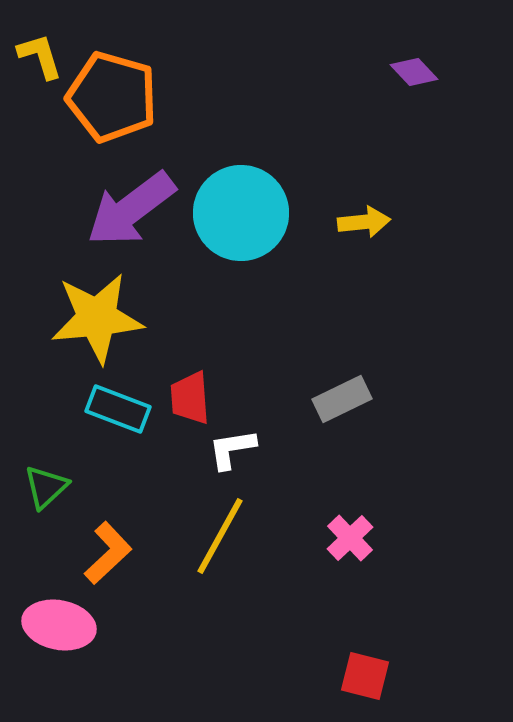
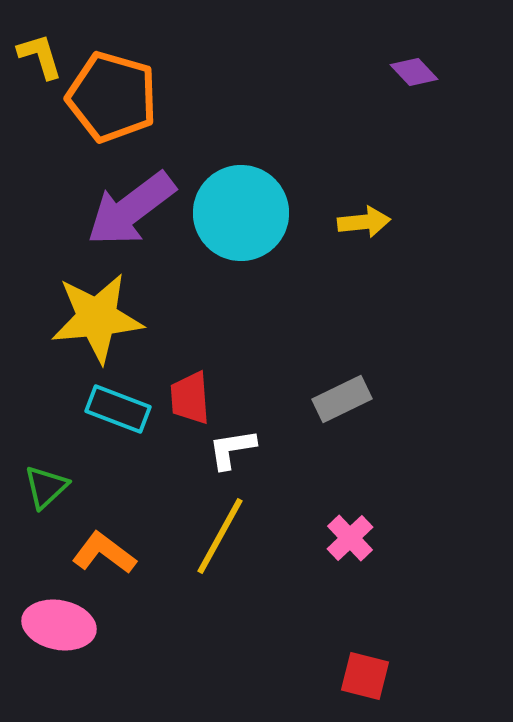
orange L-shape: moved 4 px left; rotated 100 degrees counterclockwise
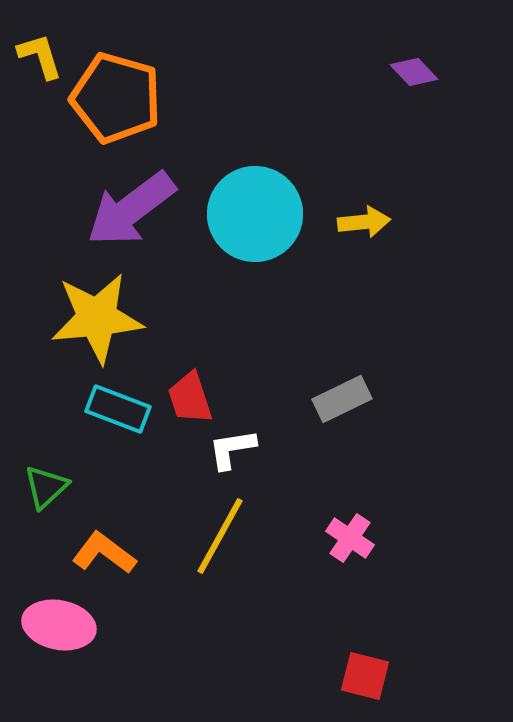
orange pentagon: moved 4 px right, 1 px down
cyan circle: moved 14 px right, 1 px down
red trapezoid: rotated 14 degrees counterclockwise
pink cross: rotated 12 degrees counterclockwise
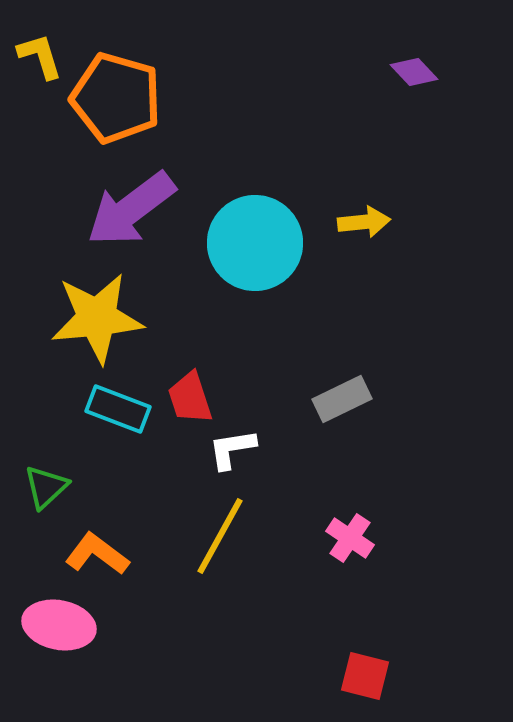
cyan circle: moved 29 px down
orange L-shape: moved 7 px left, 1 px down
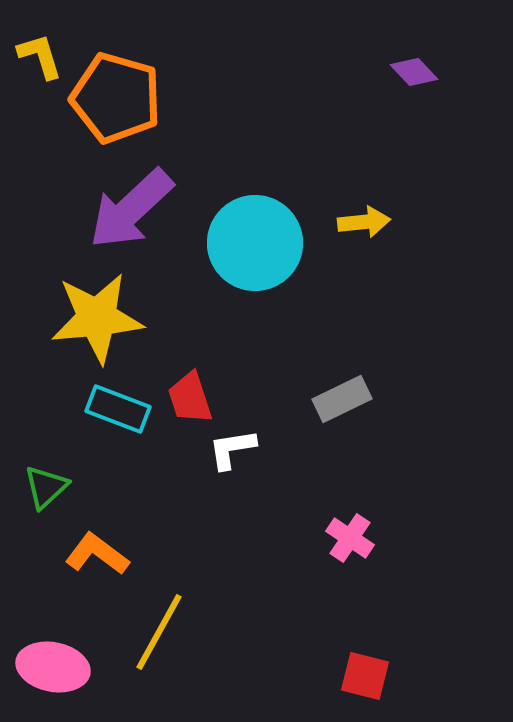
purple arrow: rotated 6 degrees counterclockwise
yellow line: moved 61 px left, 96 px down
pink ellipse: moved 6 px left, 42 px down
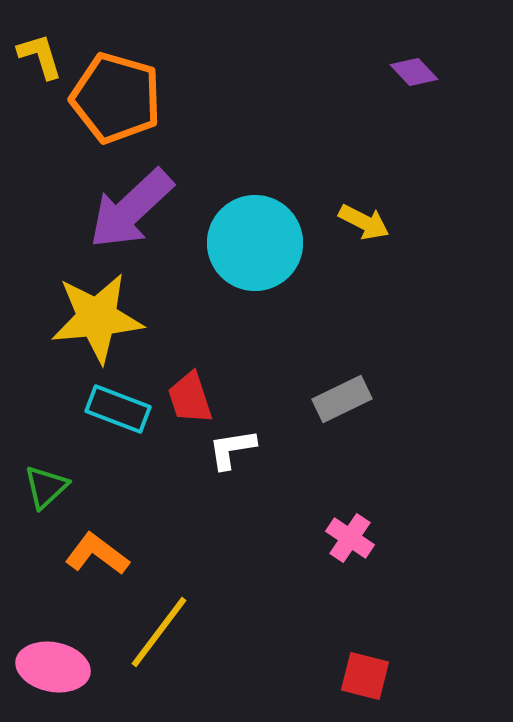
yellow arrow: rotated 33 degrees clockwise
yellow line: rotated 8 degrees clockwise
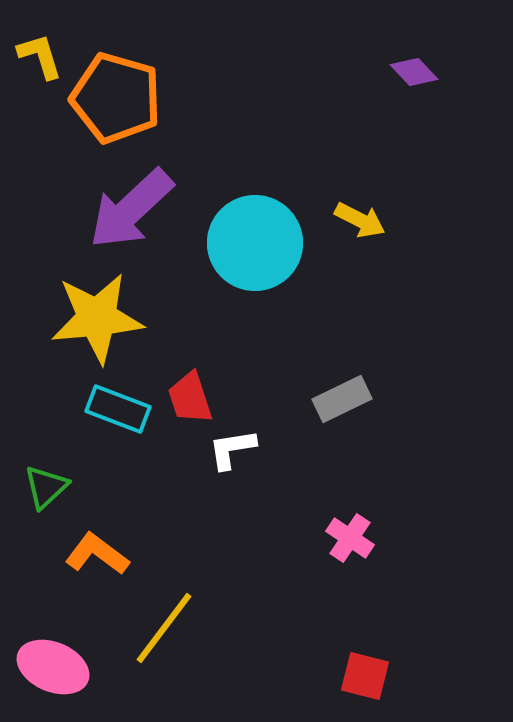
yellow arrow: moved 4 px left, 2 px up
yellow line: moved 5 px right, 4 px up
pink ellipse: rotated 12 degrees clockwise
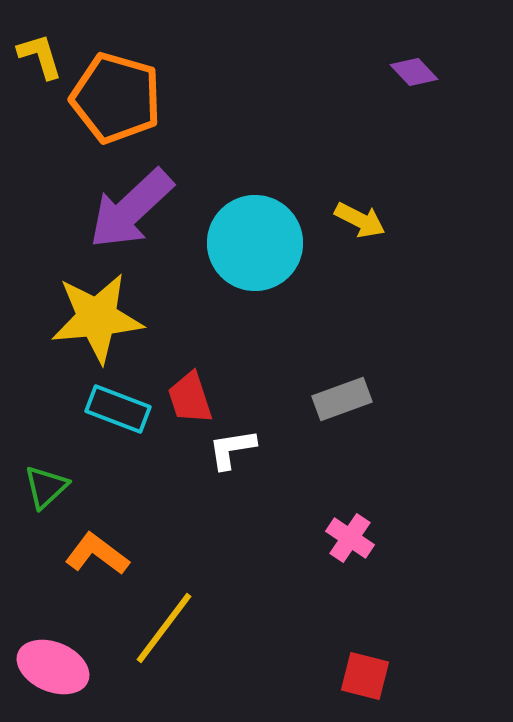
gray rectangle: rotated 6 degrees clockwise
